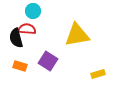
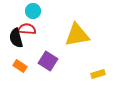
orange rectangle: rotated 16 degrees clockwise
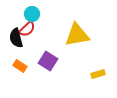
cyan circle: moved 1 px left, 3 px down
red semicircle: rotated 132 degrees clockwise
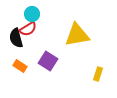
red semicircle: moved 1 px right; rotated 12 degrees clockwise
yellow rectangle: rotated 56 degrees counterclockwise
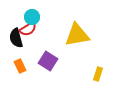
cyan circle: moved 3 px down
orange rectangle: rotated 32 degrees clockwise
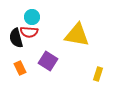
red semicircle: moved 1 px right, 3 px down; rotated 36 degrees clockwise
yellow triangle: rotated 20 degrees clockwise
orange rectangle: moved 2 px down
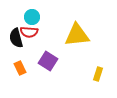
yellow triangle: rotated 16 degrees counterclockwise
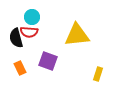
purple square: rotated 12 degrees counterclockwise
